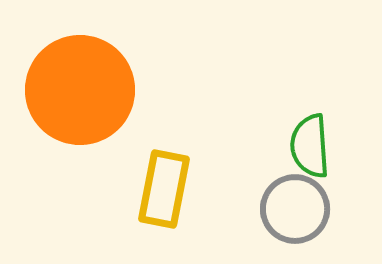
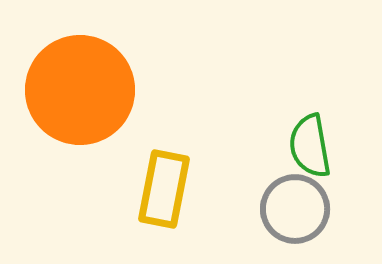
green semicircle: rotated 6 degrees counterclockwise
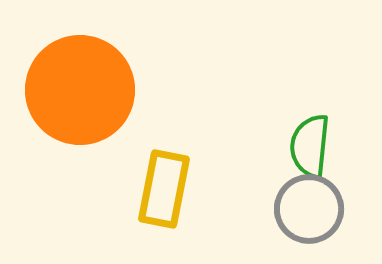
green semicircle: rotated 16 degrees clockwise
gray circle: moved 14 px right
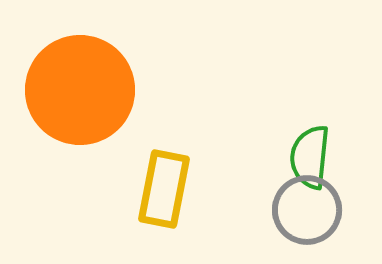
green semicircle: moved 11 px down
gray circle: moved 2 px left, 1 px down
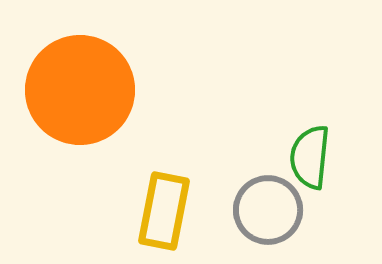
yellow rectangle: moved 22 px down
gray circle: moved 39 px left
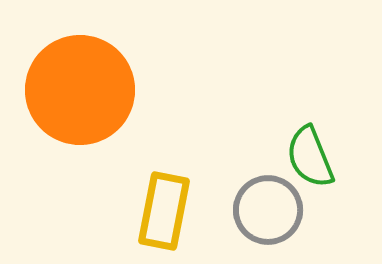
green semicircle: rotated 28 degrees counterclockwise
